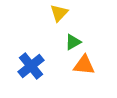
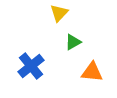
orange triangle: moved 8 px right, 7 px down
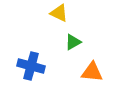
yellow triangle: rotated 48 degrees counterclockwise
blue cross: rotated 36 degrees counterclockwise
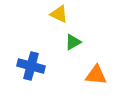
yellow triangle: moved 1 px down
orange triangle: moved 4 px right, 3 px down
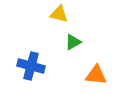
yellow triangle: rotated 12 degrees counterclockwise
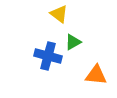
yellow triangle: rotated 24 degrees clockwise
blue cross: moved 17 px right, 10 px up
